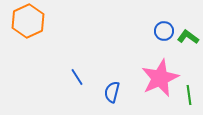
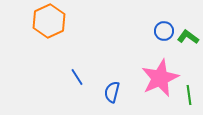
orange hexagon: moved 21 px right
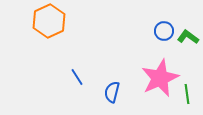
green line: moved 2 px left, 1 px up
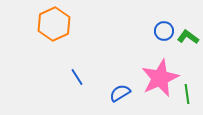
orange hexagon: moved 5 px right, 3 px down
blue semicircle: moved 8 px right, 1 px down; rotated 45 degrees clockwise
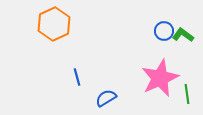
green L-shape: moved 5 px left, 2 px up
blue line: rotated 18 degrees clockwise
blue semicircle: moved 14 px left, 5 px down
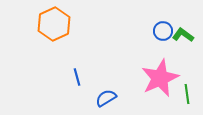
blue circle: moved 1 px left
